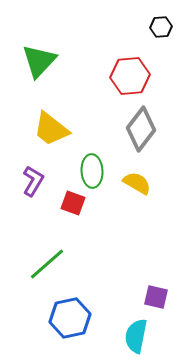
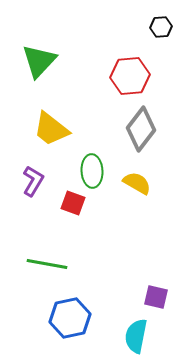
green line: rotated 51 degrees clockwise
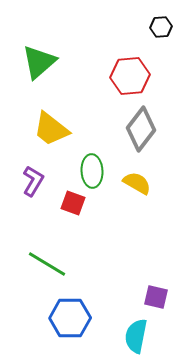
green triangle: moved 1 px down; rotated 6 degrees clockwise
green line: rotated 21 degrees clockwise
blue hexagon: rotated 12 degrees clockwise
